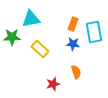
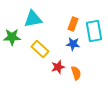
cyan triangle: moved 2 px right
cyan rectangle: moved 1 px up
orange semicircle: moved 1 px down
red star: moved 5 px right, 17 px up
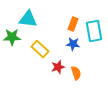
cyan triangle: moved 5 px left; rotated 18 degrees clockwise
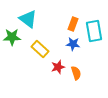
cyan triangle: rotated 30 degrees clockwise
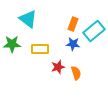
cyan rectangle: rotated 60 degrees clockwise
green star: moved 7 px down
yellow rectangle: rotated 42 degrees counterclockwise
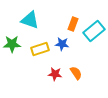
cyan triangle: moved 2 px right, 1 px down; rotated 18 degrees counterclockwise
blue star: moved 11 px left
yellow rectangle: rotated 18 degrees counterclockwise
red star: moved 3 px left, 7 px down; rotated 24 degrees clockwise
orange semicircle: rotated 16 degrees counterclockwise
